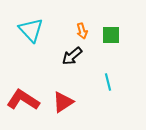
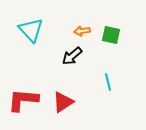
orange arrow: rotated 98 degrees clockwise
green square: rotated 12 degrees clockwise
red L-shape: rotated 28 degrees counterclockwise
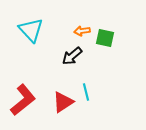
green square: moved 6 px left, 3 px down
cyan line: moved 22 px left, 10 px down
red L-shape: rotated 136 degrees clockwise
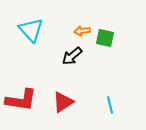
cyan line: moved 24 px right, 13 px down
red L-shape: moved 2 px left; rotated 48 degrees clockwise
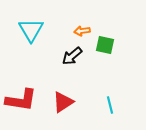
cyan triangle: rotated 12 degrees clockwise
green square: moved 7 px down
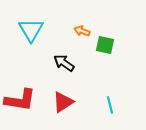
orange arrow: rotated 28 degrees clockwise
black arrow: moved 8 px left, 7 px down; rotated 75 degrees clockwise
red L-shape: moved 1 px left
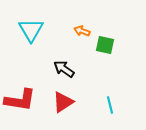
black arrow: moved 6 px down
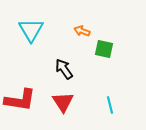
green square: moved 1 px left, 4 px down
black arrow: rotated 20 degrees clockwise
red triangle: rotated 30 degrees counterclockwise
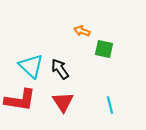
cyan triangle: moved 36 px down; rotated 16 degrees counterclockwise
black arrow: moved 4 px left
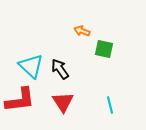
red L-shape: rotated 16 degrees counterclockwise
